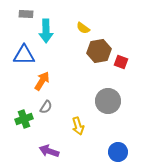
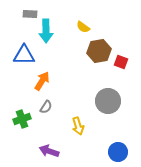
gray rectangle: moved 4 px right
yellow semicircle: moved 1 px up
green cross: moved 2 px left
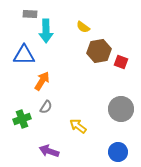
gray circle: moved 13 px right, 8 px down
yellow arrow: rotated 144 degrees clockwise
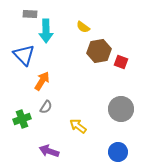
blue triangle: rotated 45 degrees clockwise
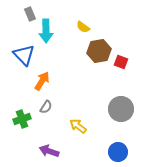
gray rectangle: rotated 64 degrees clockwise
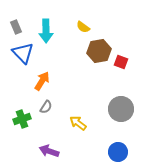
gray rectangle: moved 14 px left, 13 px down
blue triangle: moved 1 px left, 2 px up
yellow arrow: moved 3 px up
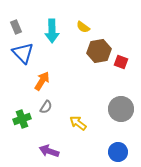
cyan arrow: moved 6 px right
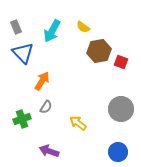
cyan arrow: rotated 30 degrees clockwise
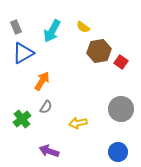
blue triangle: rotated 45 degrees clockwise
red square: rotated 16 degrees clockwise
green cross: rotated 18 degrees counterclockwise
yellow arrow: rotated 48 degrees counterclockwise
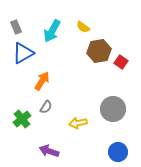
gray circle: moved 8 px left
